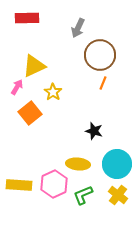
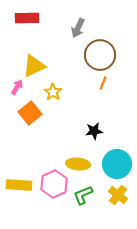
black star: rotated 24 degrees counterclockwise
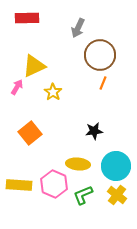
orange square: moved 20 px down
cyan circle: moved 1 px left, 2 px down
pink hexagon: rotated 12 degrees counterclockwise
yellow cross: moved 1 px left
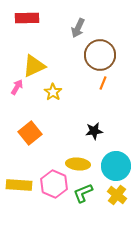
green L-shape: moved 2 px up
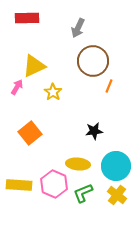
brown circle: moved 7 px left, 6 px down
orange line: moved 6 px right, 3 px down
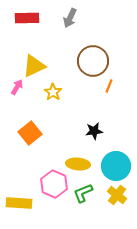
gray arrow: moved 8 px left, 10 px up
yellow rectangle: moved 18 px down
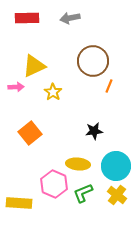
gray arrow: rotated 54 degrees clockwise
pink arrow: moved 1 px left; rotated 56 degrees clockwise
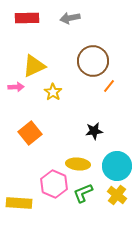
orange line: rotated 16 degrees clockwise
cyan circle: moved 1 px right
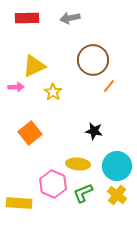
brown circle: moved 1 px up
black star: rotated 18 degrees clockwise
pink hexagon: moved 1 px left
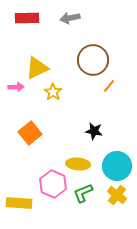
yellow triangle: moved 3 px right, 2 px down
